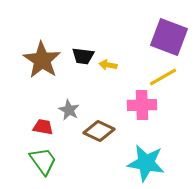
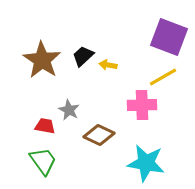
black trapezoid: rotated 130 degrees clockwise
red trapezoid: moved 2 px right, 1 px up
brown diamond: moved 4 px down
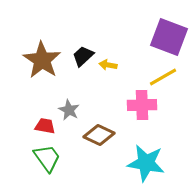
green trapezoid: moved 4 px right, 3 px up
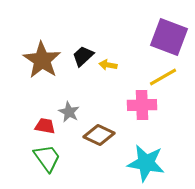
gray star: moved 2 px down
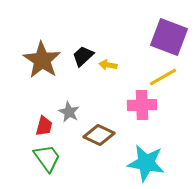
red trapezoid: moved 1 px left; rotated 95 degrees clockwise
